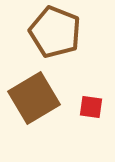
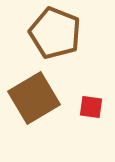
brown pentagon: moved 1 px down
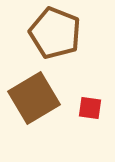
red square: moved 1 px left, 1 px down
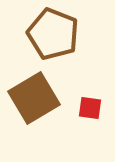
brown pentagon: moved 2 px left, 1 px down
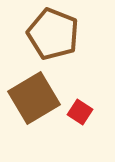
red square: moved 10 px left, 4 px down; rotated 25 degrees clockwise
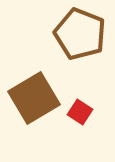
brown pentagon: moved 27 px right
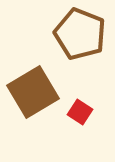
brown square: moved 1 px left, 6 px up
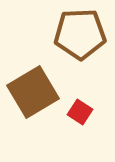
brown pentagon: rotated 24 degrees counterclockwise
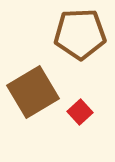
red square: rotated 15 degrees clockwise
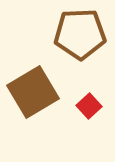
red square: moved 9 px right, 6 px up
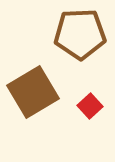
red square: moved 1 px right
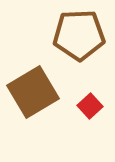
brown pentagon: moved 1 px left, 1 px down
